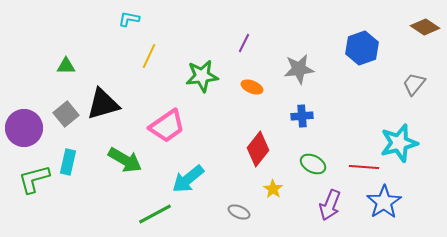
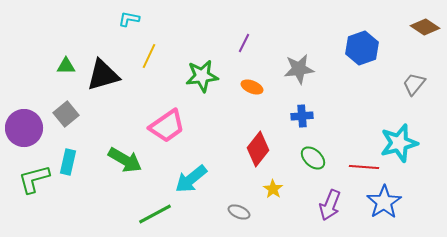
black triangle: moved 29 px up
green ellipse: moved 6 px up; rotated 15 degrees clockwise
cyan arrow: moved 3 px right
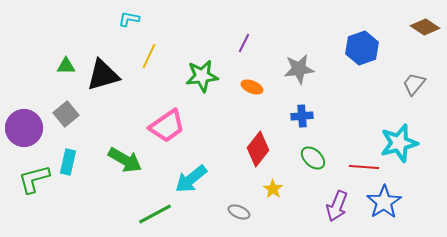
purple arrow: moved 7 px right, 1 px down
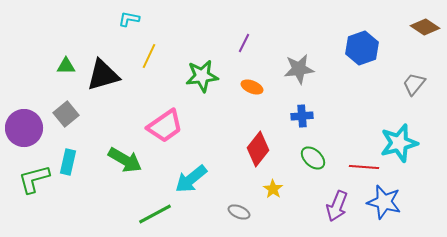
pink trapezoid: moved 2 px left
blue star: rotated 24 degrees counterclockwise
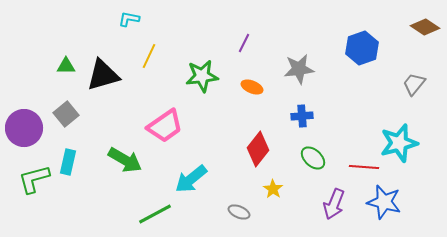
purple arrow: moved 3 px left, 2 px up
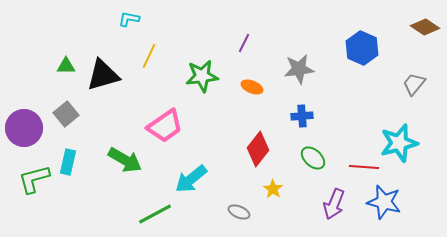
blue hexagon: rotated 16 degrees counterclockwise
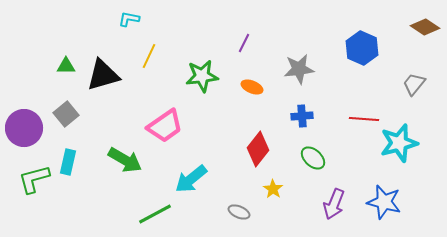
red line: moved 48 px up
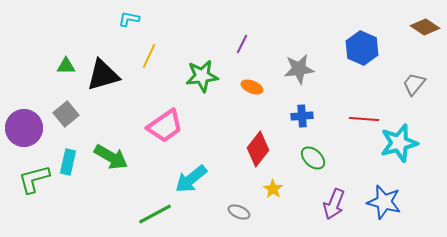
purple line: moved 2 px left, 1 px down
green arrow: moved 14 px left, 3 px up
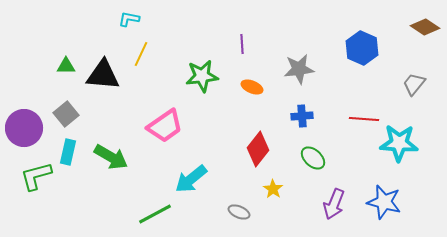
purple line: rotated 30 degrees counterclockwise
yellow line: moved 8 px left, 2 px up
black triangle: rotated 21 degrees clockwise
cyan star: rotated 18 degrees clockwise
cyan rectangle: moved 10 px up
green L-shape: moved 2 px right, 3 px up
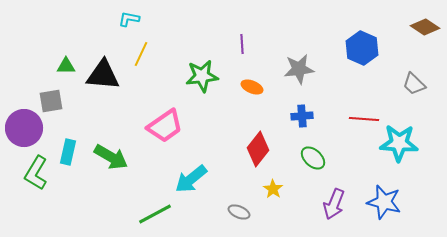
gray trapezoid: rotated 85 degrees counterclockwise
gray square: moved 15 px left, 13 px up; rotated 30 degrees clockwise
green L-shape: moved 3 px up; rotated 44 degrees counterclockwise
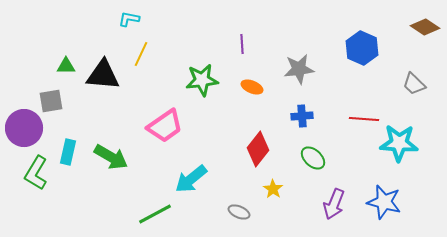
green star: moved 4 px down
